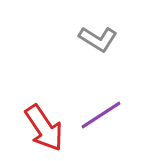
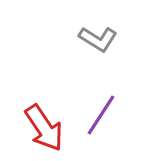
purple line: rotated 24 degrees counterclockwise
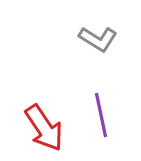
purple line: rotated 45 degrees counterclockwise
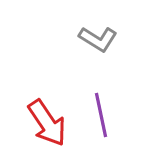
red arrow: moved 3 px right, 5 px up
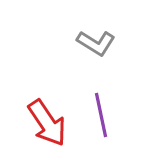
gray L-shape: moved 2 px left, 4 px down
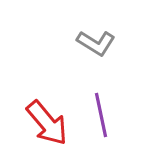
red arrow: rotated 6 degrees counterclockwise
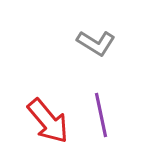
red arrow: moved 1 px right, 2 px up
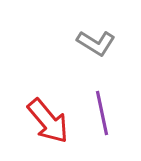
purple line: moved 1 px right, 2 px up
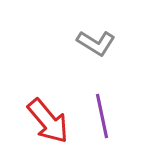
purple line: moved 3 px down
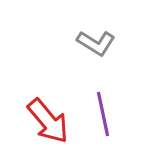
purple line: moved 1 px right, 2 px up
